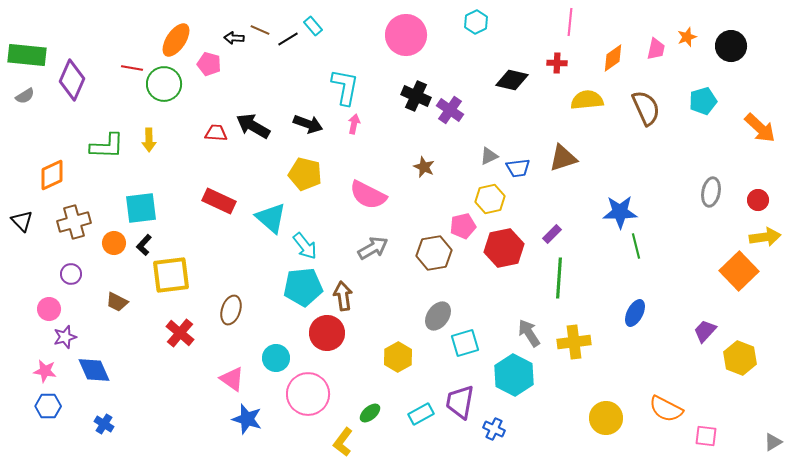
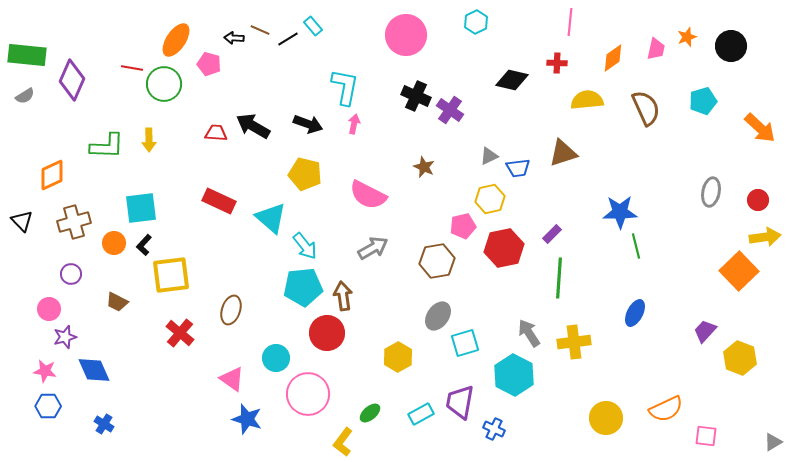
brown triangle at (563, 158): moved 5 px up
brown hexagon at (434, 253): moved 3 px right, 8 px down
orange semicircle at (666, 409): rotated 52 degrees counterclockwise
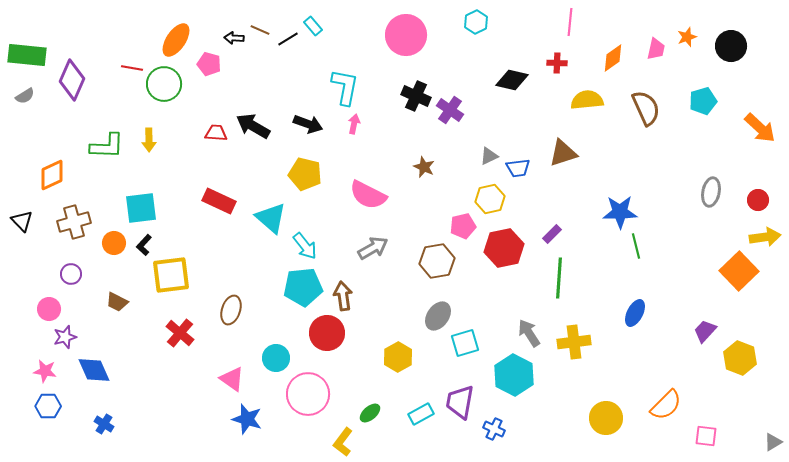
orange semicircle at (666, 409): moved 4 px up; rotated 20 degrees counterclockwise
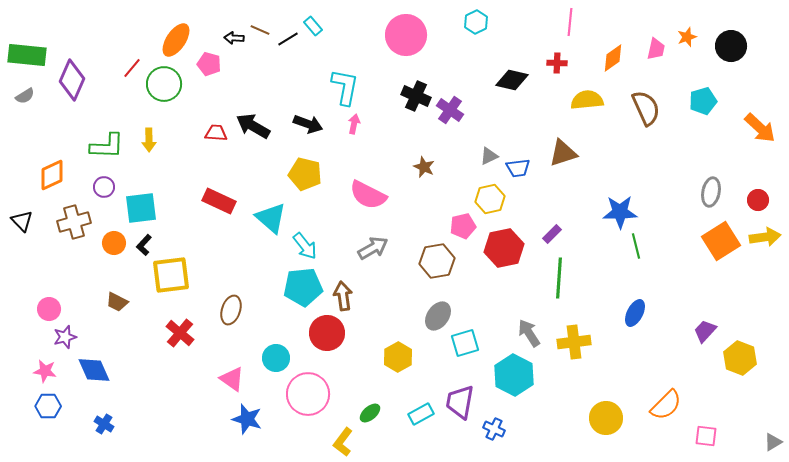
red line at (132, 68): rotated 60 degrees counterclockwise
orange square at (739, 271): moved 18 px left, 30 px up; rotated 12 degrees clockwise
purple circle at (71, 274): moved 33 px right, 87 px up
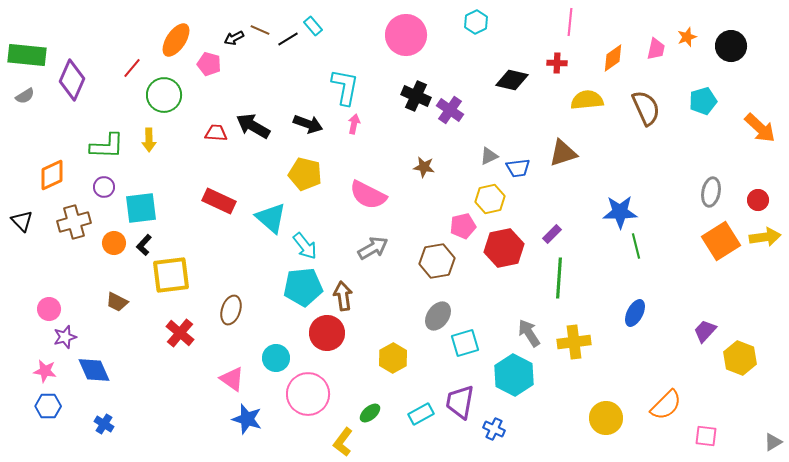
black arrow at (234, 38): rotated 30 degrees counterclockwise
green circle at (164, 84): moved 11 px down
brown star at (424, 167): rotated 15 degrees counterclockwise
yellow hexagon at (398, 357): moved 5 px left, 1 px down
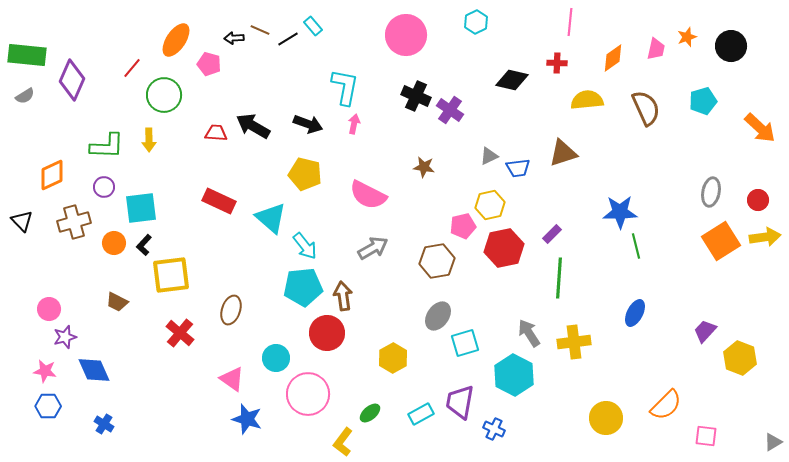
black arrow at (234, 38): rotated 24 degrees clockwise
yellow hexagon at (490, 199): moved 6 px down
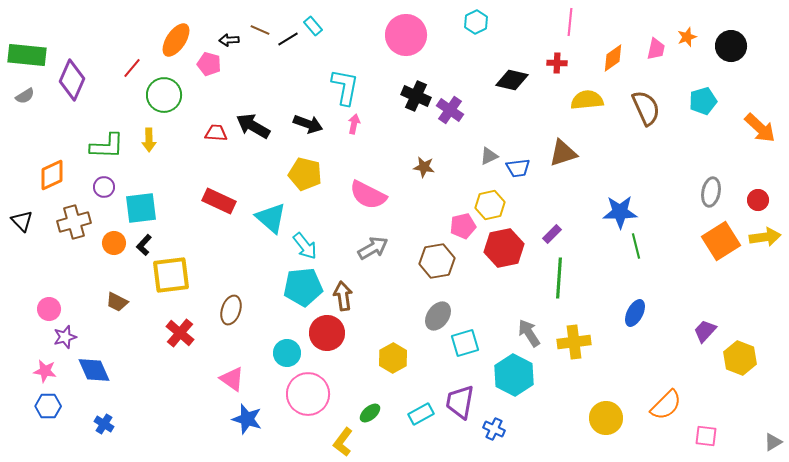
black arrow at (234, 38): moved 5 px left, 2 px down
cyan circle at (276, 358): moved 11 px right, 5 px up
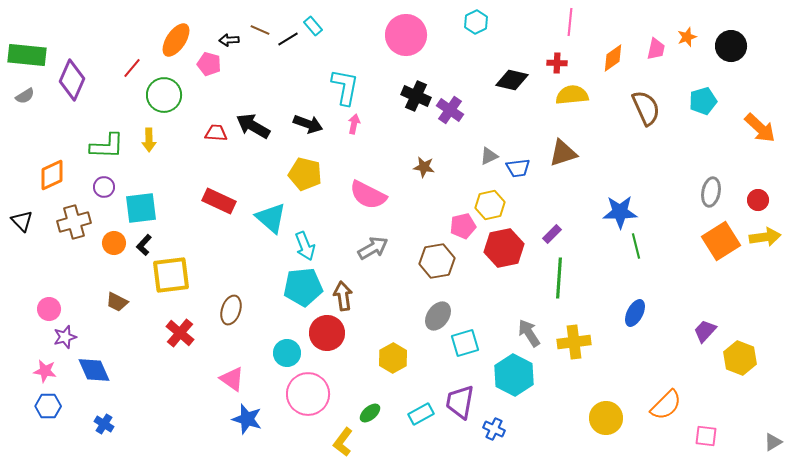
yellow semicircle at (587, 100): moved 15 px left, 5 px up
cyan arrow at (305, 246): rotated 16 degrees clockwise
